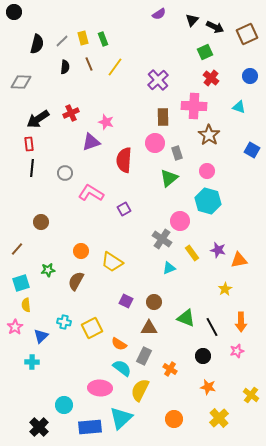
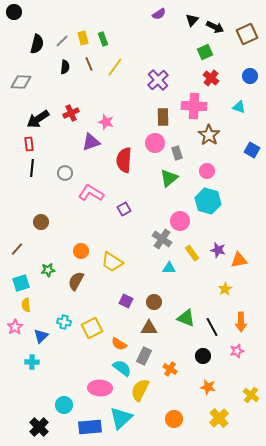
cyan triangle at (169, 268): rotated 24 degrees clockwise
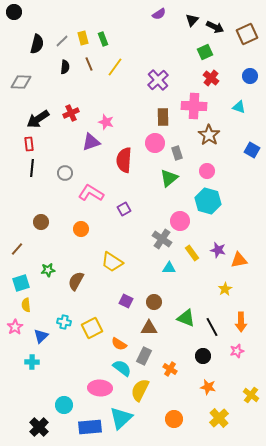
orange circle at (81, 251): moved 22 px up
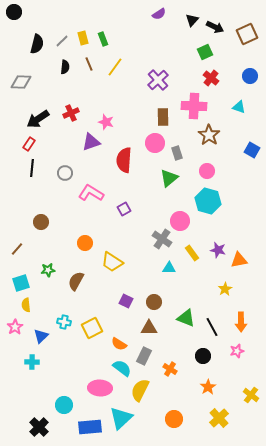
red rectangle at (29, 144): rotated 40 degrees clockwise
orange circle at (81, 229): moved 4 px right, 14 px down
orange star at (208, 387): rotated 28 degrees clockwise
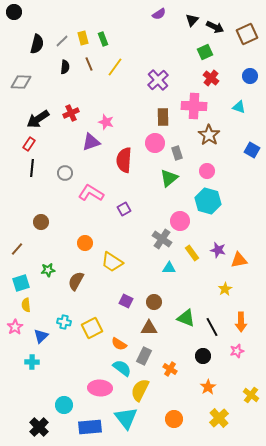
cyan triangle at (121, 418): moved 5 px right; rotated 25 degrees counterclockwise
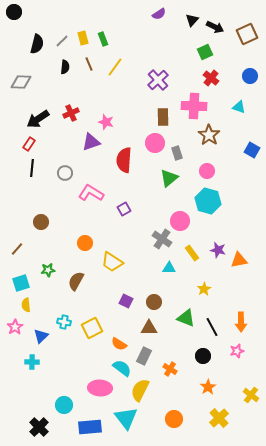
yellow star at (225, 289): moved 21 px left
